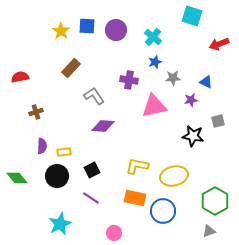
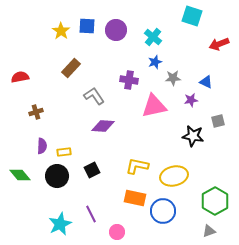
green diamond: moved 3 px right, 3 px up
purple line: moved 16 px down; rotated 30 degrees clockwise
pink circle: moved 3 px right, 1 px up
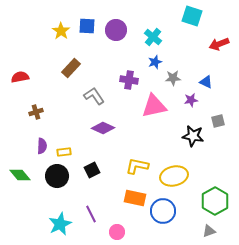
purple diamond: moved 2 px down; rotated 20 degrees clockwise
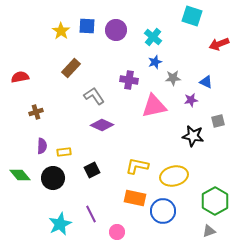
purple diamond: moved 1 px left, 3 px up
black circle: moved 4 px left, 2 px down
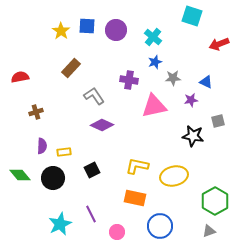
blue circle: moved 3 px left, 15 px down
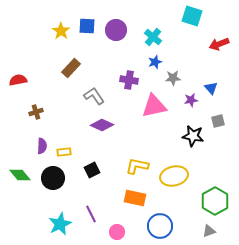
red semicircle: moved 2 px left, 3 px down
blue triangle: moved 5 px right, 6 px down; rotated 24 degrees clockwise
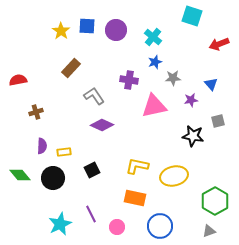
blue triangle: moved 4 px up
pink circle: moved 5 px up
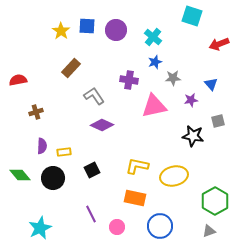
cyan star: moved 20 px left, 4 px down
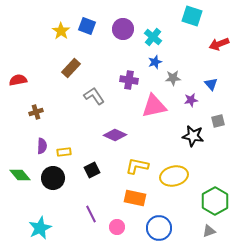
blue square: rotated 18 degrees clockwise
purple circle: moved 7 px right, 1 px up
purple diamond: moved 13 px right, 10 px down
blue circle: moved 1 px left, 2 px down
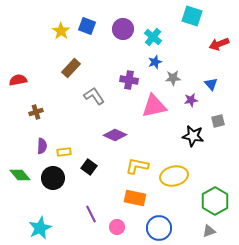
black square: moved 3 px left, 3 px up; rotated 28 degrees counterclockwise
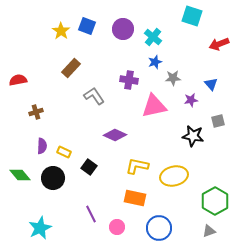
yellow rectangle: rotated 32 degrees clockwise
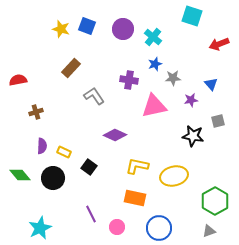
yellow star: moved 2 px up; rotated 18 degrees counterclockwise
blue star: moved 2 px down
